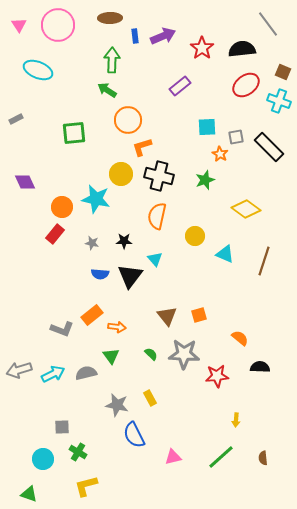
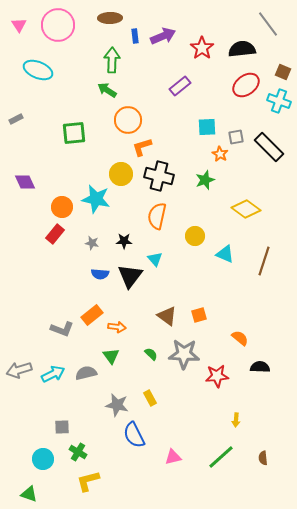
brown triangle at (167, 316): rotated 15 degrees counterclockwise
yellow L-shape at (86, 486): moved 2 px right, 5 px up
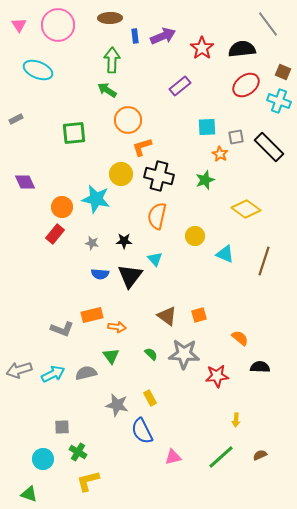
orange rectangle at (92, 315): rotated 25 degrees clockwise
blue semicircle at (134, 435): moved 8 px right, 4 px up
brown semicircle at (263, 458): moved 3 px left, 3 px up; rotated 72 degrees clockwise
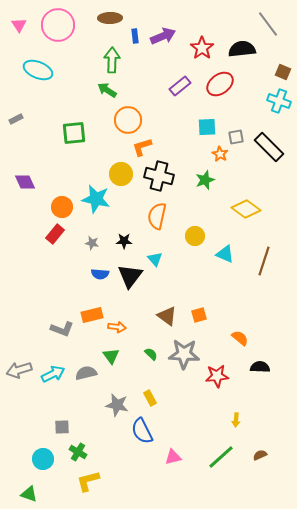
red ellipse at (246, 85): moved 26 px left, 1 px up
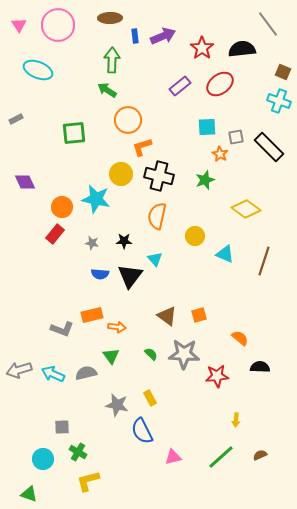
cyan arrow at (53, 374): rotated 130 degrees counterclockwise
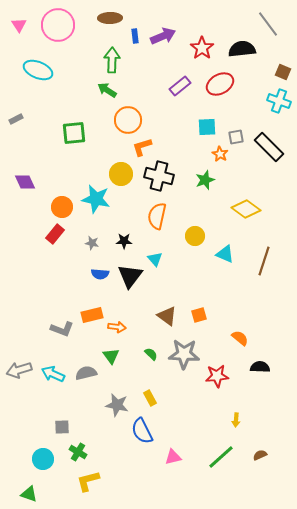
red ellipse at (220, 84): rotated 8 degrees clockwise
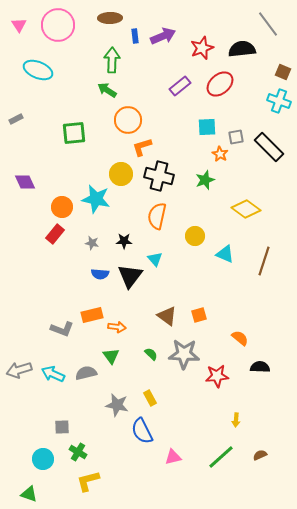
red star at (202, 48): rotated 15 degrees clockwise
red ellipse at (220, 84): rotated 12 degrees counterclockwise
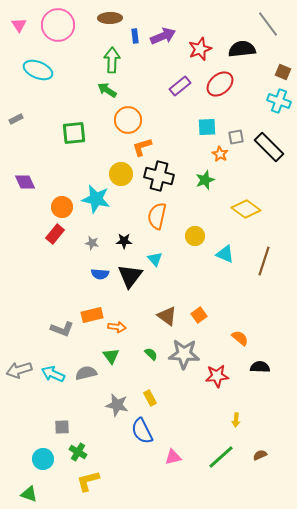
red star at (202, 48): moved 2 px left, 1 px down
orange square at (199, 315): rotated 21 degrees counterclockwise
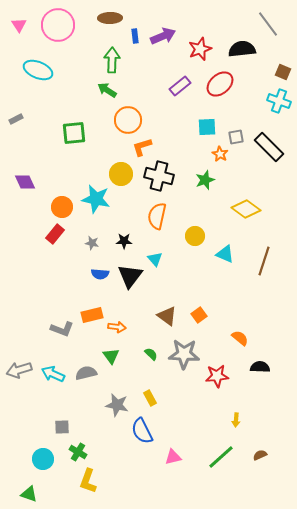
yellow L-shape at (88, 481): rotated 55 degrees counterclockwise
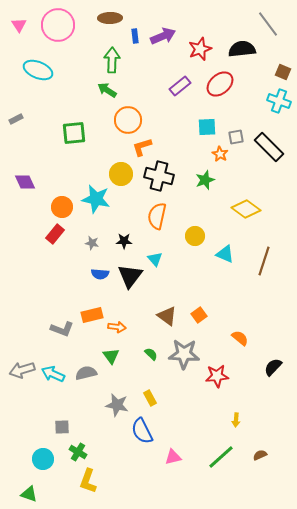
black semicircle at (260, 367): moved 13 px right; rotated 48 degrees counterclockwise
gray arrow at (19, 370): moved 3 px right
